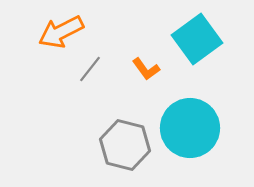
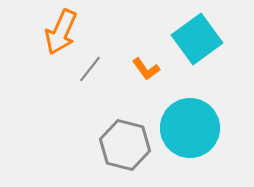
orange arrow: rotated 39 degrees counterclockwise
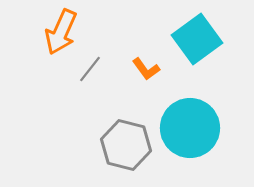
gray hexagon: moved 1 px right
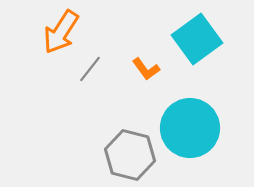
orange arrow: rotated 9 degrees clockwise
gray hexagon: moved 4 px right, 10 px down
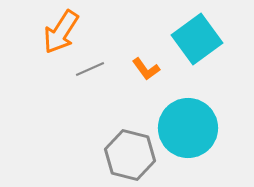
gray line: rotated 28 degrees clockwise
cyan circle: moved 2 px left
